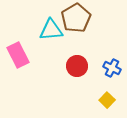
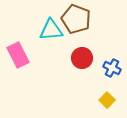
brown pentagon: moved 1 px down; rotated 20 degrees counterclockwise
red circle: moved 5 px right, 8 px up
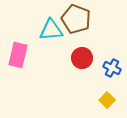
pink rectangle: rotated 40 degrees clockwise
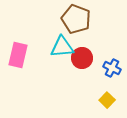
cyan triangle: moved 11 px right, 17 px down
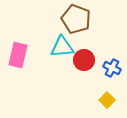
red circle: moved 2 px right, 2 px down
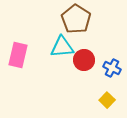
brown pentagon: rotated 12 degrees clockwise
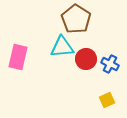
pink rectangle: moved 2 px down
red circle: moved 2 px right, 1 px up
blue cross: moved 2 px left, 4 px up
yellow square: rotated 21 degrees clockwise
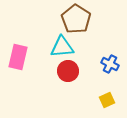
red circle: moved 18 px left, 12 px down
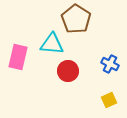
cyan triangle: moved 10 px left, 3 px up; rotated 10 degrees clockwise
yellow square: moved 2 px right
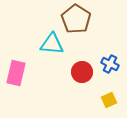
pink rectangle: moved 2 px left, 16 px down
red circle: moved 14 px right, 1 px down
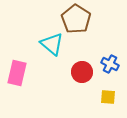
cyan triangle: rotated 35 degrees clockwise
pink rectangle: moved 1 px right
yellow square: moved 1 px left, 3 px up; rotated 28 degrees clockwise
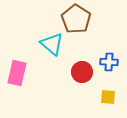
blue cross: moved 1 px left, 2 px up; rotated 24 degrees counterclockwise
